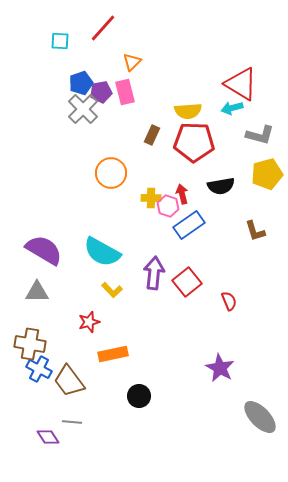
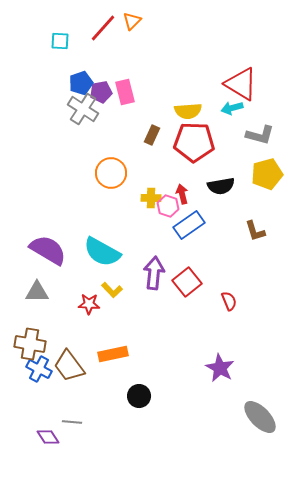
orange triangle: moved 41 px up
gray cross: rotated 12 degrees counterclockwise
purple semicircle: moved 4 px right
red star: moved 18 px up; rotated 20 degrees clockwise
brown trapezoid: moved 15 px up
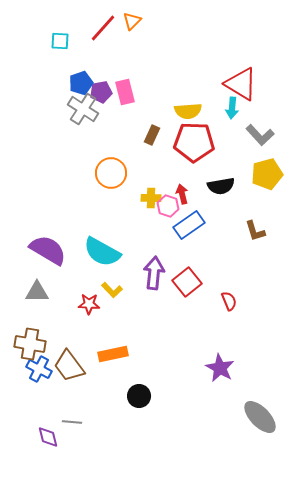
cyan arrow: rotated 70 degrees counterclockwise
gray L-shape: rotated 32 degrees clockwise
purple diamond: rotated 20 degrees clockwise
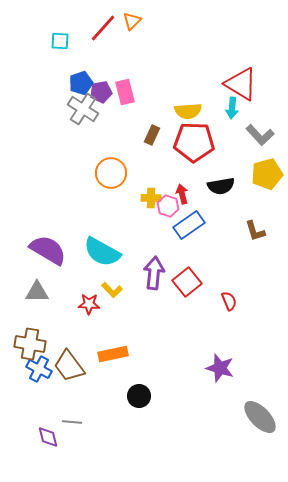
purple star: rotated 12 degrees counterclockwise
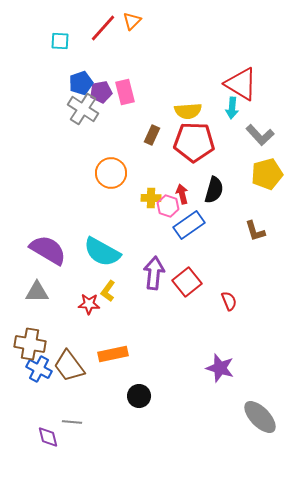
black semicircle: moved 7 px left, 4 px down; rotated 64 degrees counterclockwise
yellow L-shape: moved 4 px left, 1 px down; rotated 80 degrees clockwise
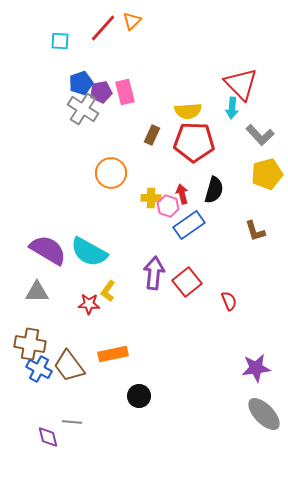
red triangle: rotated 15 degrees clockwise
cyan semicircle: moved 13 px left
purple star: moved 36 px right; rotated 24 degrees counterclockwise
gray ellipse: moved 4 px right, 3 px up
